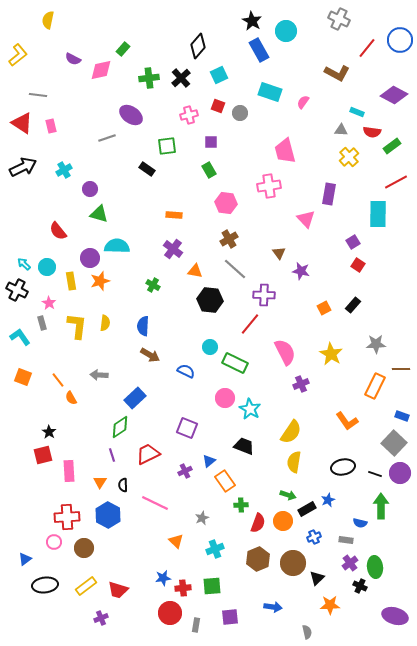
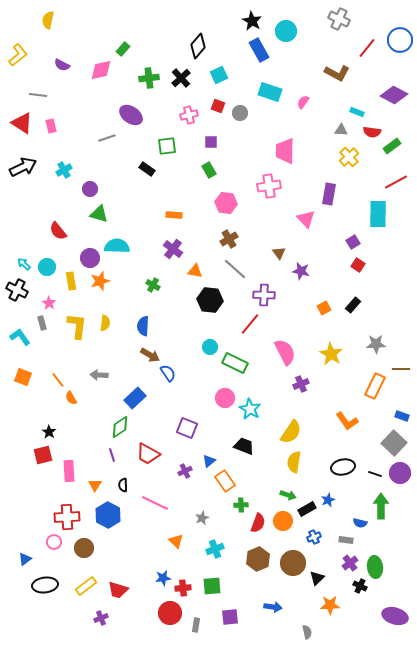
purple semicircle at (73, 59): moved 11 px left, 6 px down
pink trapezoid at (285, 151): rotated 16 degrees clockwise
blue semicircle at (186, 371): moved 18 px left, 2 px down; rotated 30 degrees clockwise
red trapezoid at (148, 454): rotated 125 degrees counterclockwise
orange triangle at (100, 482): moved 5 px left, 3 px down
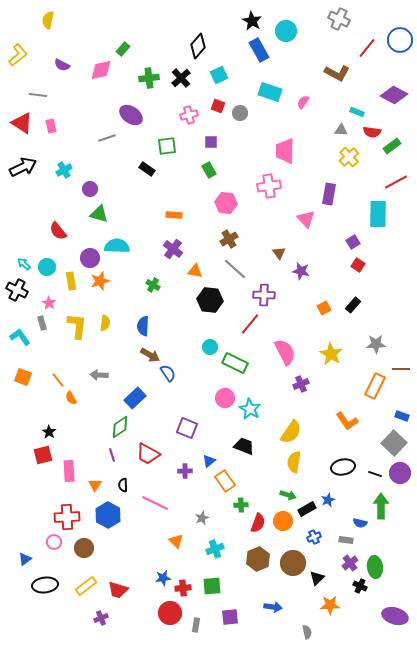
purple cross at (185, 471): rotated 24 degrees clockwise
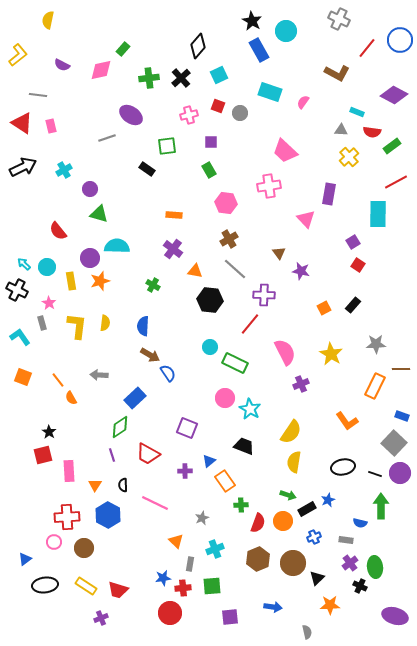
pink trapezoid at (285, 151): rotated 48 degrees counterclockwise
yellow rectangle at (86, 586): rotated 70 degrees clockwise
gray rectangle at (196, 625): moved 6 px left, 61 px up
